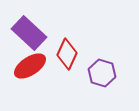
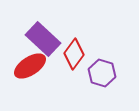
purple rectangle: moved 14 px right, 6 px down
red diamond: moved 7 px right; rotated 12 degrees clockwise
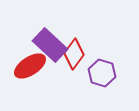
purple rectangle: moved 7 px right, 6 px down
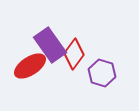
purple rectangle: rotated 12 degrees clockwise
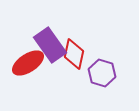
red diamond: rotated 24 degrees counterclockwise
red ellipse: moved 2 px left, 3 px up
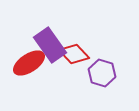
red diamond: rotated 56 degrees counterclockwise
red ellipse: moved 1 px right
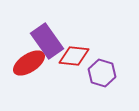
purple rectangle: moved 3 px left, 4 px up
red diamond: moved 2 px down; rotated 40 degrees counterclockwise
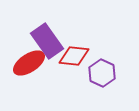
purple hexagon: rotated 8 degrees clockwise
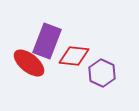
purple rectangle: rotated 56 degrees clockwise
red ellipse: rotated 72 degrees clockwise
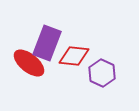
purple rectangle: moved 2 px down
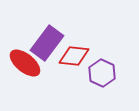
purple rectangle: rotated 16 degrees clockwise
red ellipse: moved 4 px left
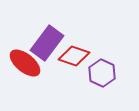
red diamond: rotated 12 degrees clockwise
